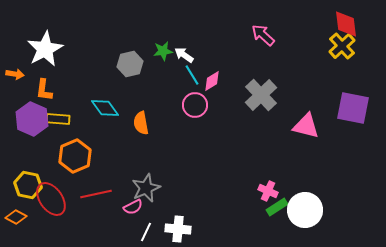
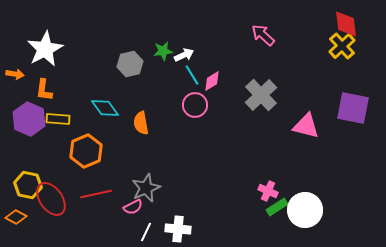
white arrow: rotated 120 degrees clockwise
purple hexagon: moved 3 px left
orange hexagon: moved 11 px right, 5 px up
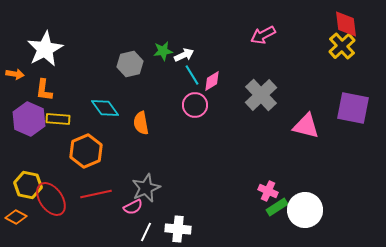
pink arrow: rotated 70 degrees counterclockwise
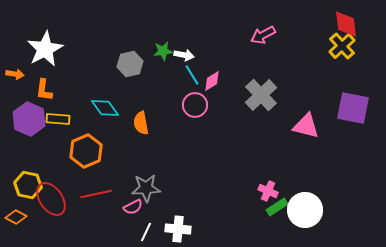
white arrow: rotated 36 degrees clockwise
gray star: rotated 20 degrees clockwise
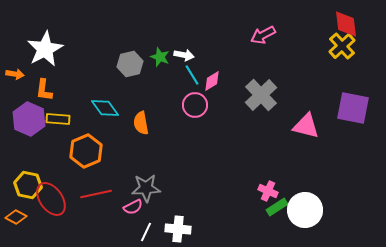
green star: moved 3 px left, 6 px down; rotated 30 degrees clockwise
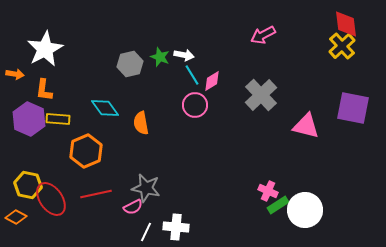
gray star: rotated 16 degrees clockwise
green rectangle: moved 1 px right, 2 px up
white cross: moved 2 px left, 2 px up
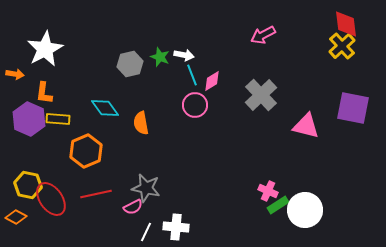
cyan line: rotated 10 degrees clockwise
orange L-shape: moved 3 px down
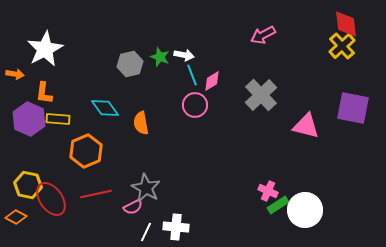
gray star: rotated 16 degrees clockwise
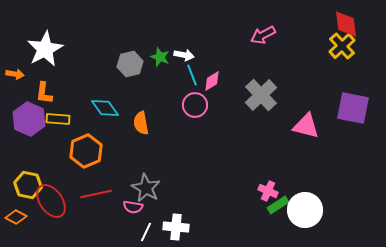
red ellipse: moved 2 px down
pink semicircle: rotated 36 degrees clockwise
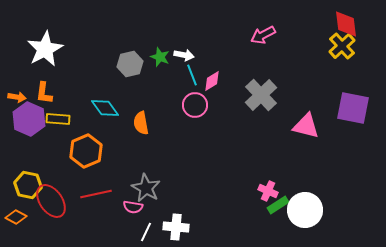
orange arrow: moved 2 px right, 23 px down
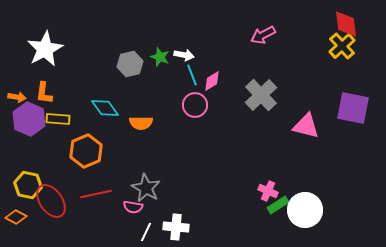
orange semicircle: rotated 80 degrees counterclockwise
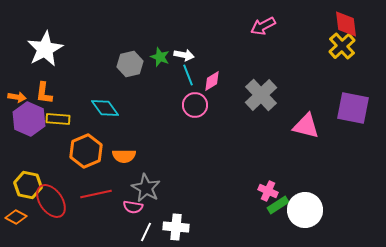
pink arrow: moved 9 px up
cyan line: moved 4 px left
orange semicircle: moved 17 px left, 33 px down
